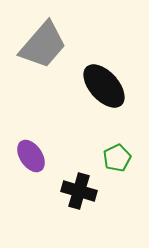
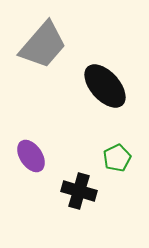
black ellipse: moved 1 px right
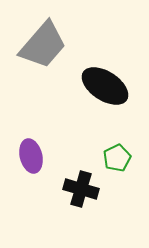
black ellipse: rotated 15 degrees counterclockwise
purple ellipse: rotated 20 degrees clockwise
black cross: moved 2 px right, 2 px up
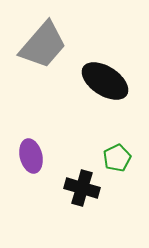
black ellipse: moved 5 px up
black cross: moved 1 px right, 1 px up
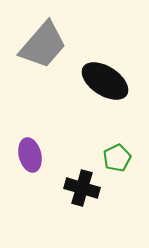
purple ellipse: moved 1 px left, 1 px up
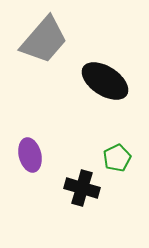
gray trapezoid: moved 1 px right, 5 px up
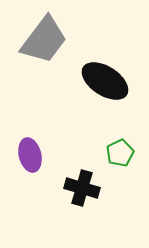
gray trapezoid: rotated 4 degrees counterclockwise
green pentagon: moved 3 px right, 5 px up
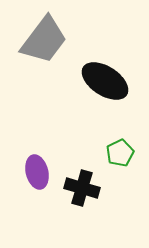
purple ellipse: moved 7 px right, 17 px down
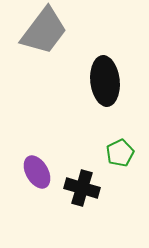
gray trapezoid: moved 9 px up
black ellipse: rotated 51 degrees clockwise
purple ellipse: rotated 16 degrees counterclockwise
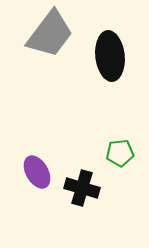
gray trapezoid: moved 6 px right, 3 px down
black ellipse: moved 5 px right, 25 px up
green pentagon: rotated 20 degrees clockwise
